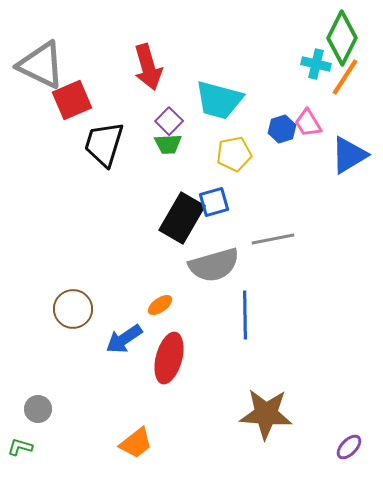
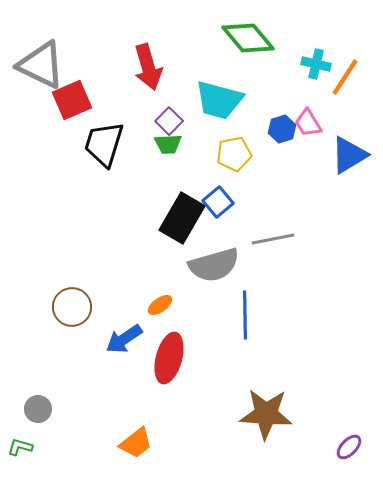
green diamond: moved 94 px left; rotated 66 degrees counterclockwise
blue square: moved 4 px right; rotated 24 degrees counterclockwise
brown circle: moved 1 px left, 2 px up
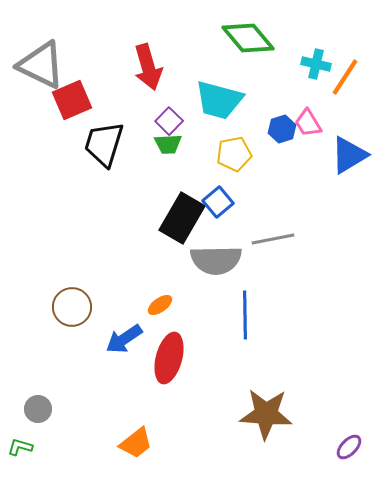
gray semicircle: moved 2 px right, 5 px up; rotated 15 degrees clockwise
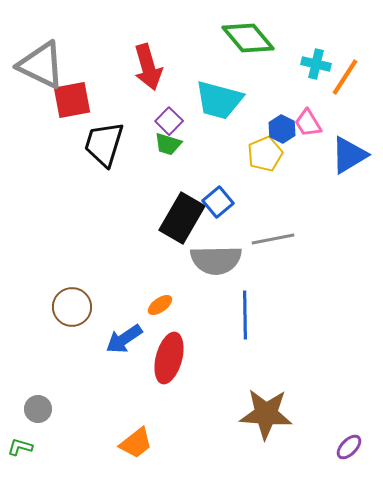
red square: rotated 12 degrees clockwise
blue hexagon: rotated 16 degrees counterclockwise
green trapezoid: rotated 20 degrees clockwise
yellow pentagon: moved 31 px right; rotated 12 degrees counterclockwise
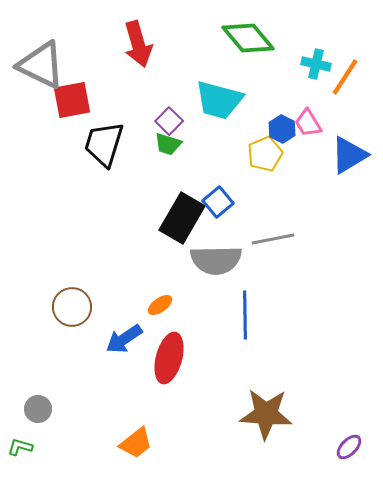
red arrow: moved 10 px left, 23 px up
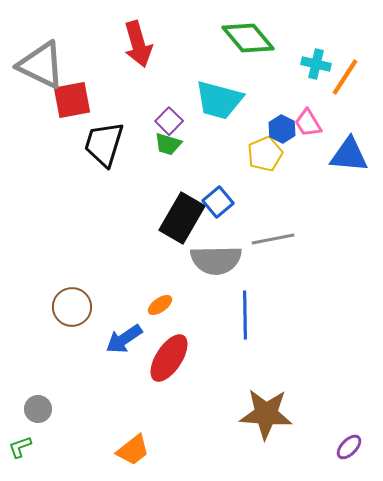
blue triangle: rotated 36 degrees clockwise
red ellipse: rotated 18 degrees clockwise
orange trapezoid: moved 3 px left, 7 px down
green L-shape: rotated 35 degrees counterclockwise
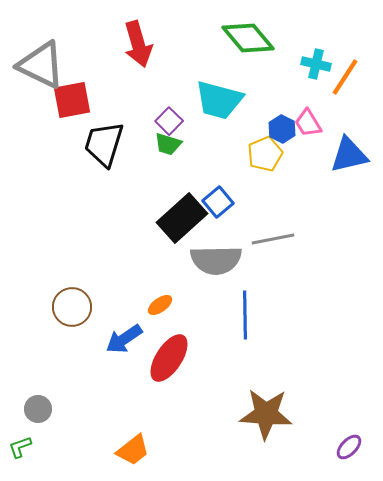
blue triangle: rotated 18 degrees counterclockwise
black rectangle: rotated 18 degrees clockwise
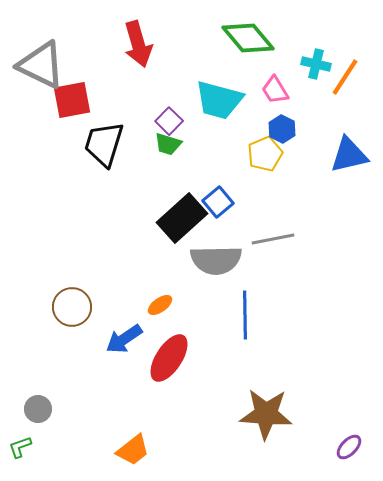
pink trapezoid: moved 33 px left, 33 px up
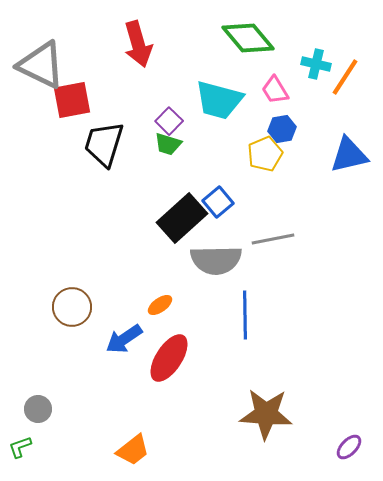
blue hexagon: rotated 24 degrees clockwise
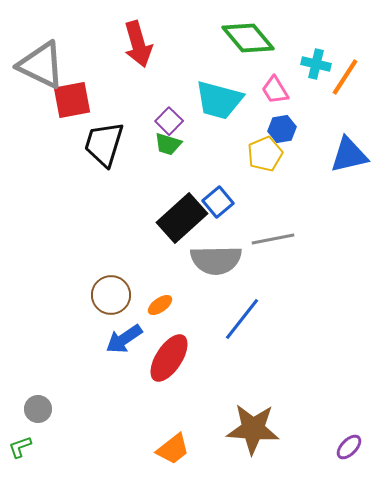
brown circle: moved 39 px right, 12 px up
blue line: moved 3 px left, 4 px down; rotated 39 degrees clockwise
brown star: moved 13 px left, 15 px down
orange trapezoid: moved 40 px right, 1 px up
